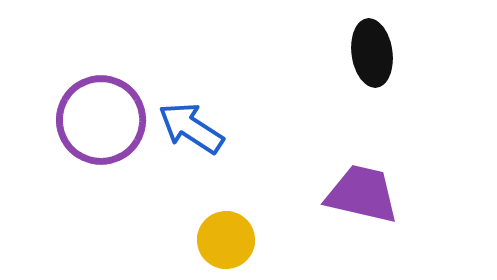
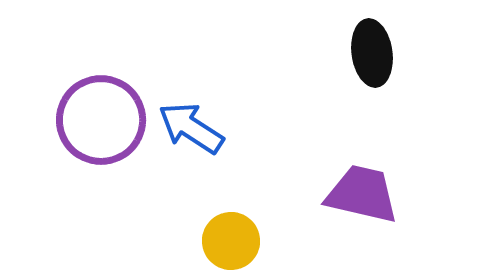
yellow circle: moved 5 px right, 1 px down
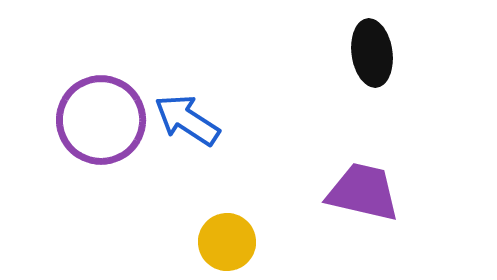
blue arrow: moved 4 px left, 8 px up
purple trapezoid: moved 1 px right, 2 px up
yellow circle: moved 4 px left, 1 px down
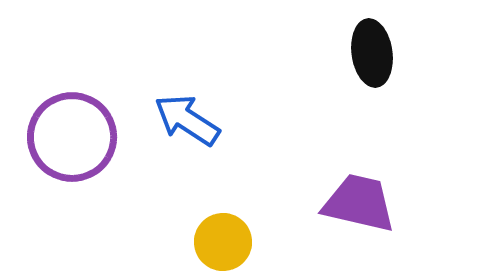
purple circle: moved 29 px left, 17 px down
purple trapezoid: moved 4 px left, 11 px down
yellow circle: moved 4 px left
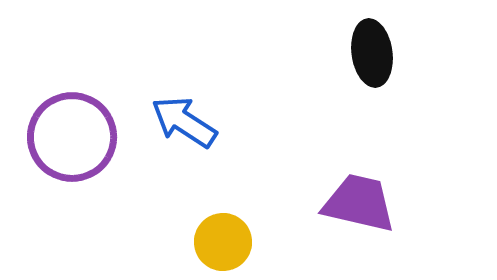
blue arrow: moved 3 px left, 2 px down
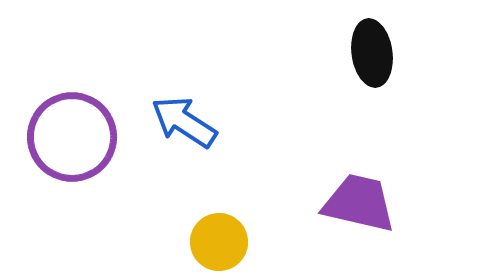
yellow circle: moved 4 px left
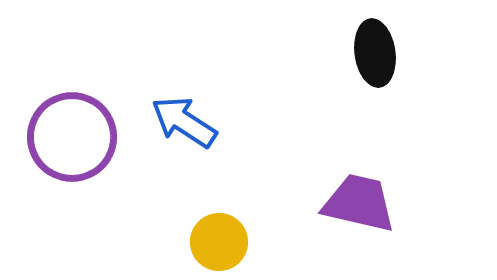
black ellipse: moved 3 px right
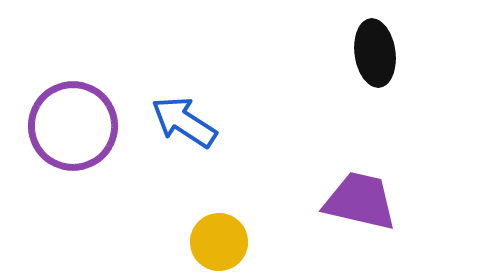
purple circle: moved 1 px right, 11 px up
purple trapezoid: moved 1 px right, 2 px up
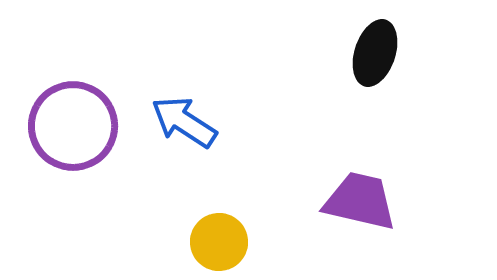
black ellipse: rotated 26 degrees clockwise
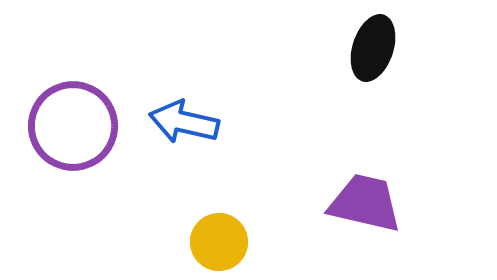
black ellipse: moved 2 px left, 5 px up
blue arrow: rotated 20 degrees counterclockwise
purple trapezoid: moved 5 px right, 2 px down
